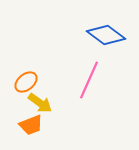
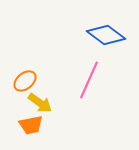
orange ellipse: moved 1 px left, 1 px up
orange trapezoid: rotated 10 degrees clockwise
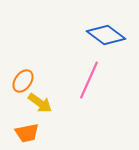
orange ellipse: moved 2 px left; rotated 15 degrees counterclockwise
orange trapezoid: moved 4 px left, 8 px down
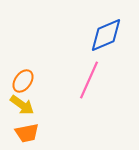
blue diamond: rotated 60 degrees counterclockwise
yellow arrow: moved 18 px left, 2 px down
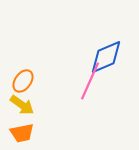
blue diamond: moved 22 px down
pink line: moved 1 px right, 1 px down
orange trapezoid: moved 5 px left
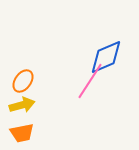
pink line: rotated 9 degrees clockwise
yellow arrow: rotated 50 degrees counterclockwise
